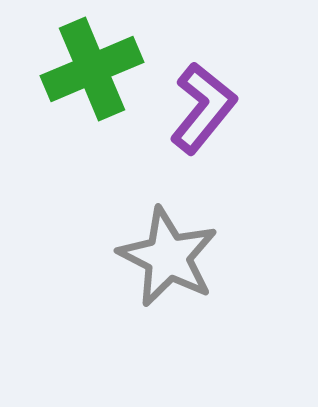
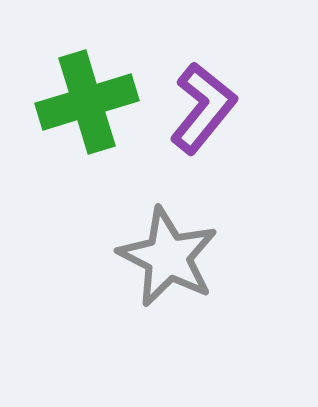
green cross: moved 5 px left, 33 px down; rotated 6 degrees clockwise
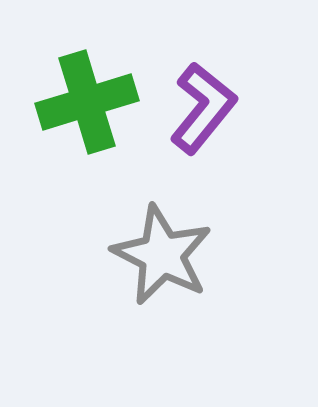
gray star: moved 6 px left, 2 px up
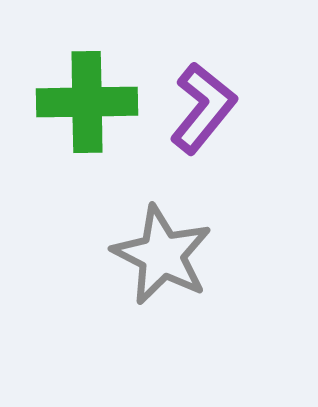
green cross: rotated 16 degrees clockwise
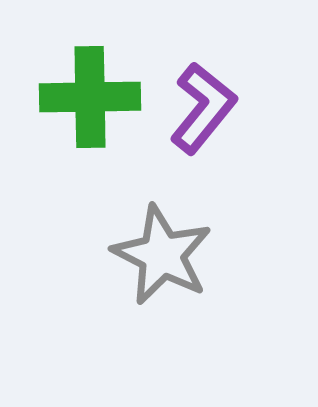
green cross: moved 3 px right, 5 px up
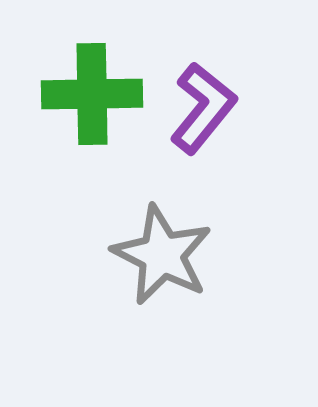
green cross: moved 2 px right, 3 px up
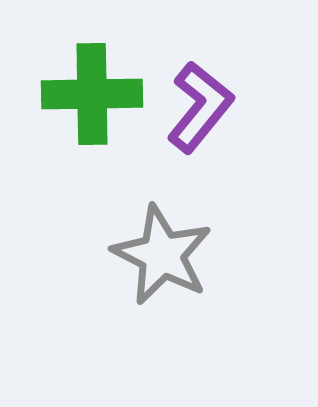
purple L-shape: moved 3 px left, 1 px up
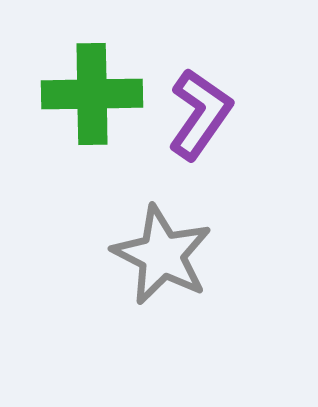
purple L-shape: moved 7 px down; rotated 4 degrees counterclockwise
